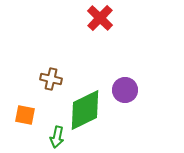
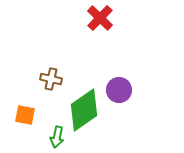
purple circle: moved 6 px left
green diamond: moved 1 px left; rotated 9 degrees counterclockwise
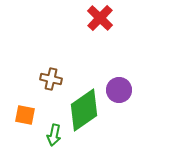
green arrow: moved 3 px left, 2 px up
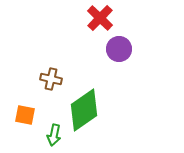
purple circle: moved 41 px up
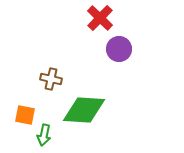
green diamond: rotated 39 degrees clockwise
green arrow: moved 10 px left
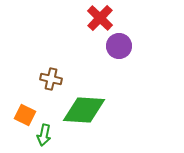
purple circle: moved 3 px up
orange square: rotated 15 degrees clockwise
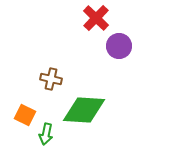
red cross: moved 4 px left
green arrow: moved 2 px right, 1 px up
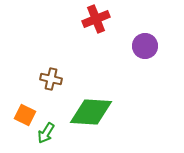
red cross: moved 1 px down; rotated 24 degrees clockwise
purple circle: moved 26 px right
green diamond: moved 7 px right, 2 px down
green arrow: moved 1 px up; rotated 20 degrees clockwise
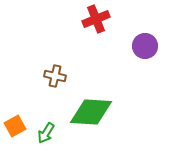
brown cross: moved 4 px right, 3 px up
orange square: moved 10 px left, 11 px down; rotated 35 degrees clockwise
